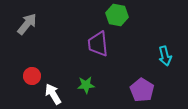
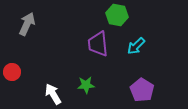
gray arrow: rotated 15 degrees counterclockwise
cyan arrow: moved 29 px left, 10 px up; rotated 60 degrees clockwise
red circle: moved 20 px left, 4 px up
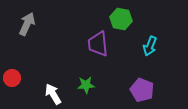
green hexagon: moved 4 px right, 4 px down
cyan arrow: moved 14 px right; rotated 24 degrees counterclockwise
red circle: moved 6 px down
purple pentagon: rotated 10 degrees counterclockwise
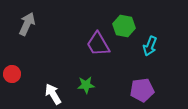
green hexagon: moved 3 px right, 7 px down
purple trapezoid: rotated 24 degrees counterclockwise
red circle: moved 4 px up
purple pentagon: rotated 30 degrees counterclockwise
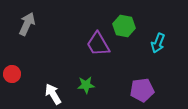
cyan arrow: moved 8 px right, 3 px up
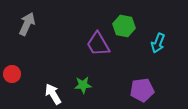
green star: moved 3 px left
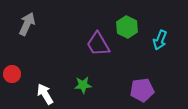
green hexagon: moved 3 px right, 1 px down; rotated 15 degrees clockwise
cyan arrow: moved 2 px right, 3 px up
white arrow: moved 8 px left
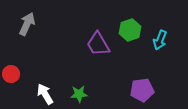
green hexagon: moved 3 px right, 3 px down; rotated 15 degrees clockwise
red circle: moved 1 px left
green star: moved 4 px left, 9 px down
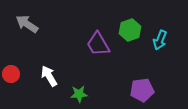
gray arrow: rotated 80 degrees counterclockwise
white arrow: moved 4 px right, 18 px up
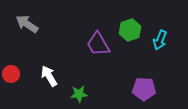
purple pentagon: moved 2 px right, 1 px up; rotated 10 degrees clockwise
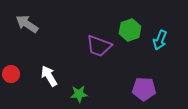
purple trapezoid: moved 1 px right, 2 px down; rotated 40 degrees counterclockwise
